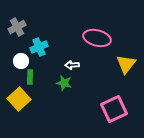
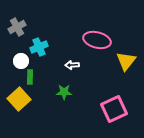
pink ellipse: moved 2 px down
yellow triangle: moved 3 px up
green star: moved 9 px down; rotated 14 degrees counterclockwise
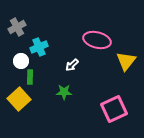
white arrow: rotated 40 degrees counterclockwise
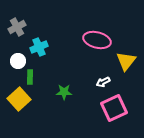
white circle: moved 3 px left
white arrow: moved 31 px right, 17 px down; rotated 16 degrees clockwise
pink square: moved 1 px up
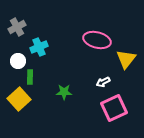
yellow triangle: moved 2 px up
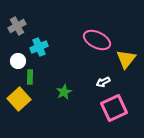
gray cross: moved 1 px up
pink ellipse: rotated 12 degrees clockwise
green star: rotated 28 degrees counterclockwise
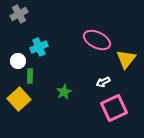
gray cross: moved 2 px right, 12 px up
green rectangle: moved 1 px up
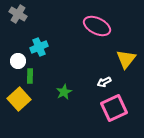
gray cross: moved 1 px left; rotated 30 degrees counterclockwise
pink ellipse: moved 14 px up
white arrow: moved 1 px right
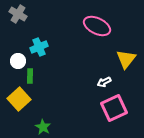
green star: moved 21 px left, 35 px down; rotated 14 degrees counterclockwise
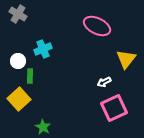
cyan cross: moved 4 px right, 2 px down
